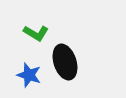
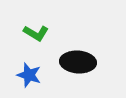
black ellipse: moved 13 px right; rotated 68 degrees counterclockwise
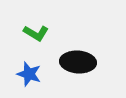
blue star: moved 1 px up
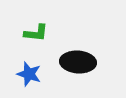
green L-shape: rotated 25 degrees counterclockwise
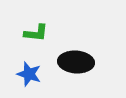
black ellipse: moved 2 px left
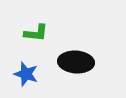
blue star: moved 3 px left
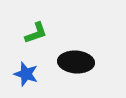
green L-shape: rotated 25 degrees counterclockwise
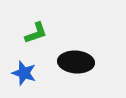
blue star: moved 2 px left, 1 px up
